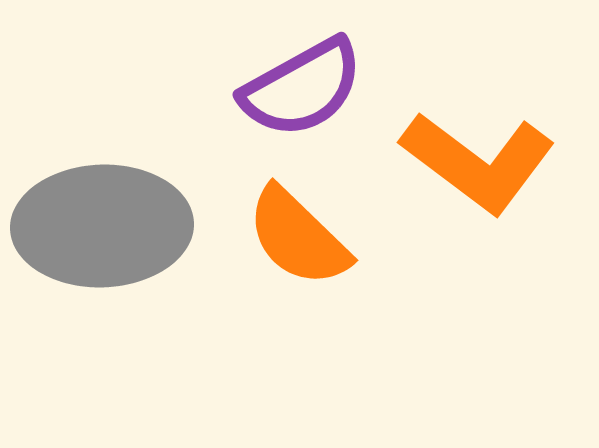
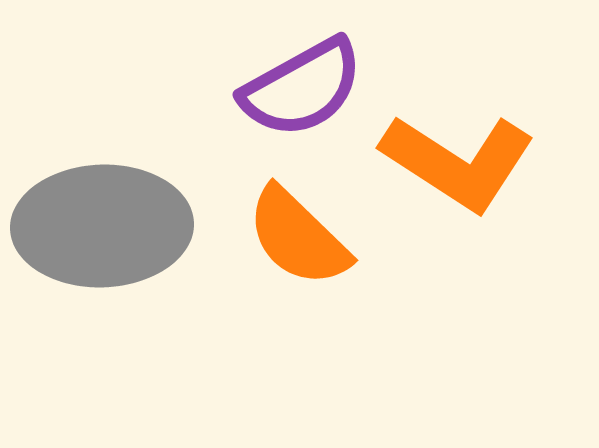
orange L-shape: moved 20 px left; rotated 4 degrees counterclockwise
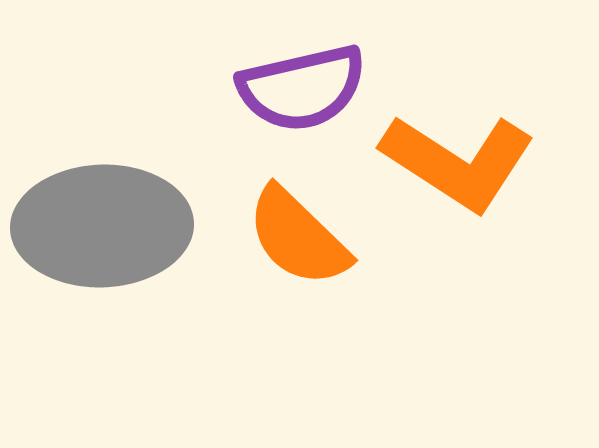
purple semicircle: rotated 16 degrees clockwise
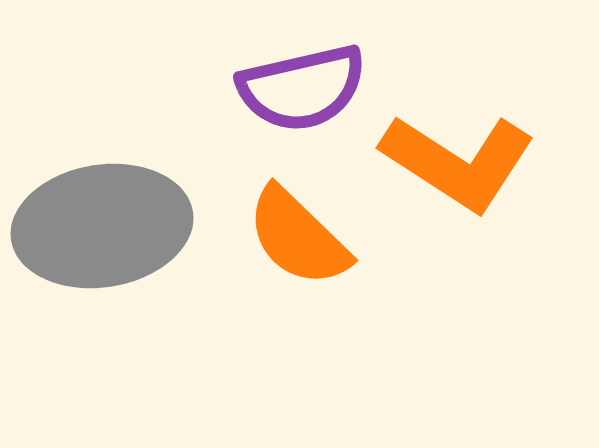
gray ellipse: rotated 7 degrees counterclockwise
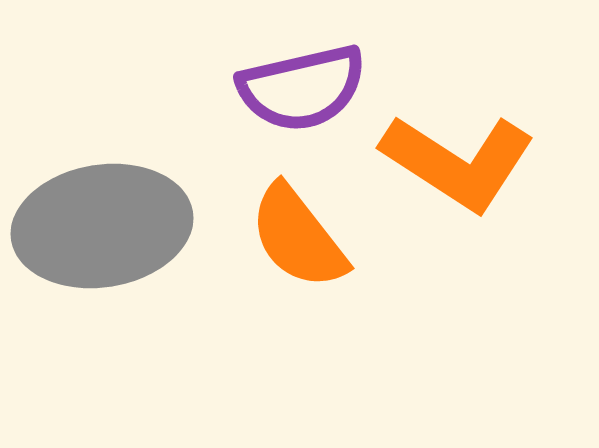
orange semicircle: rotated 8 degrees clockwise
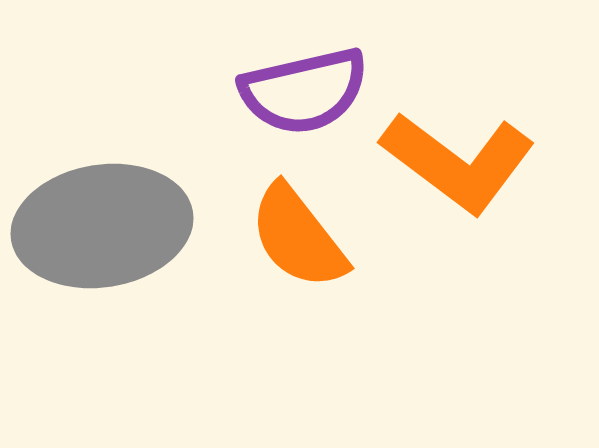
purple semicircle: moved 2 px right, 3 px down
orange L-shape: rotated 4 degrees clockwise
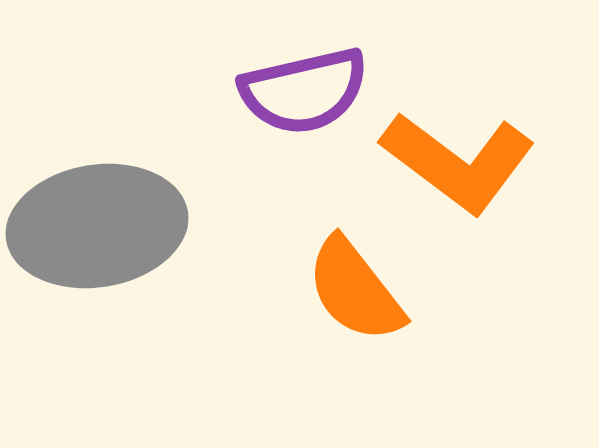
gray ellipse: moved 5 px left
orange semicircle: moved 57 px right, 53 px down
